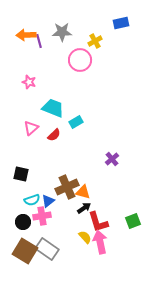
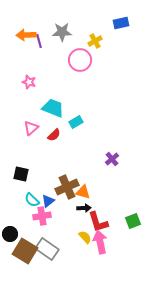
cyan semicircle: rotated 63 degrees clockwise
black arrow: rotated 32 degrees clockwise
black circle: moved 13 px left, 12 px down
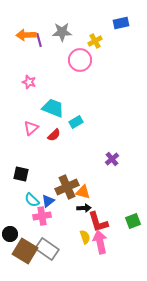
purple line: moved 1 px up
yellow semicircle: rotated 24 degrees clockwise
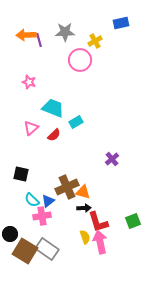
gray star: moved 3 px right
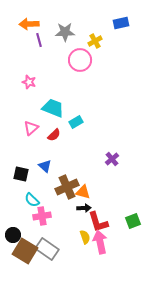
orange arrow: moved 3 px right, 11 px up
blue triangle: moved 3 px left, 35 px up; rotated 40 degrees counterclockwise
black circle: moved 3 px right, 1 px down
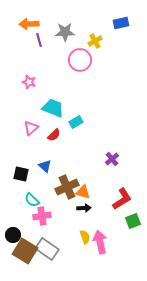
red L-shape: moved 24 px right, 23 px up; rotated 105 degrees counterclockwise
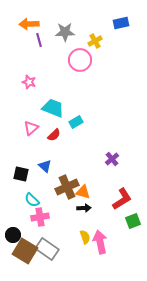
pink cross: moved 2 px left, 1 px down
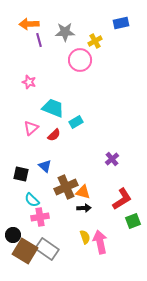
brown cross: moved 1 px left
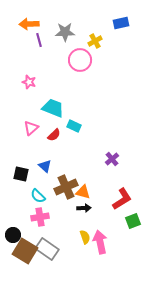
cyan rectangle: moved 2 px left, 4 px down; rotated 56 degrees clockwise
cyan semicircle: moved 6 px right, 4 px up
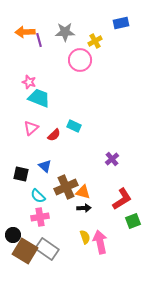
orange arrow: moved 4 px left, 8 px down
cyan trapezoid: moved 14 px left, 10 px up
